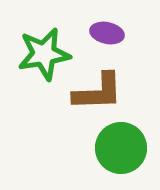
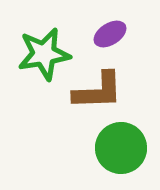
purple ellipse: moved 3 px right, 1 px down; rotated 44 degrees counterclockwise
brown L-shape: moved 1 px up
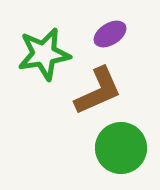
brown L-shape: rotated 22 degrees counterclockwise
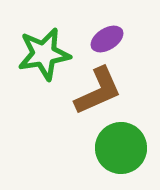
purple ellipse: moved 3 px left, 5 px down
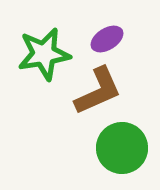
green circle: moved 1 px right
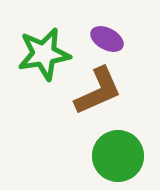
purple ellipse: rotated 60 degrees clockwise
green circle: moved 4 px left, 8 px down
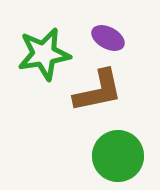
purple ellipse: moved 1 px right, 1 px up
brown L-shape: rotated 12 degrees clockwise
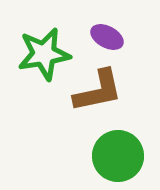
purple ellipse: moved 1 px left, 1 px up
